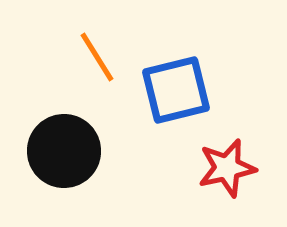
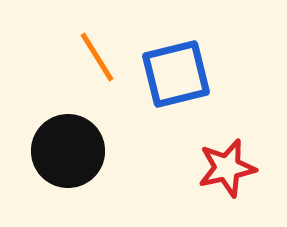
blue square: moved 16 px up
black circle: moved 4 px right
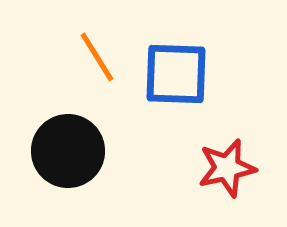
blue square: rotated 16 degrees clockwise
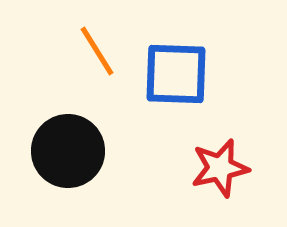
orange line: moved 6 px up
red star: moved 7 px left
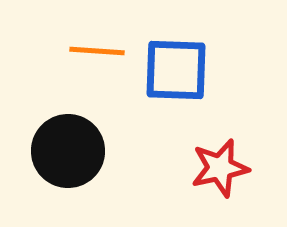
orange line: rotated 54 degrees counterclockwise
blue square: moved 4 px up
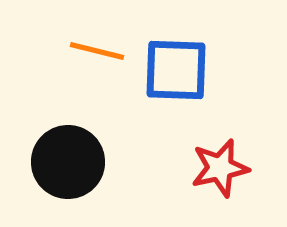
orange line: rotated 10 degrees clockwise
black circle: moved 11 px down
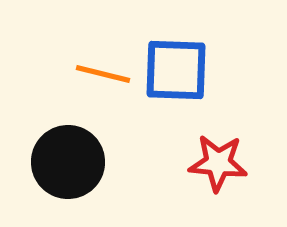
orange line: moved 6 px right, 23 px down
red star: moved 2 px left, 5 px up; rotated 18 degrees clockwise
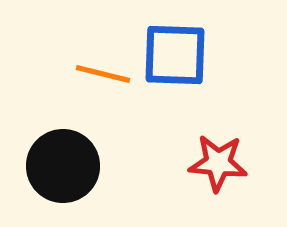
blue square: moved 1 px left, 15 px up
black circle: moved 5 px left, 4 px down
